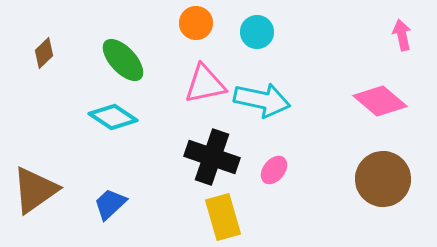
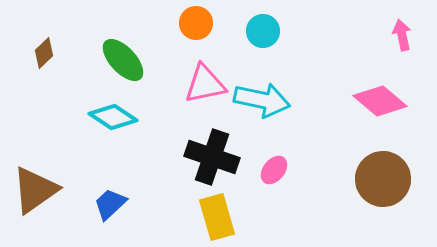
cyan circle: moved 6 px right, 1 px up
yellow rectangle: moved 6 px left
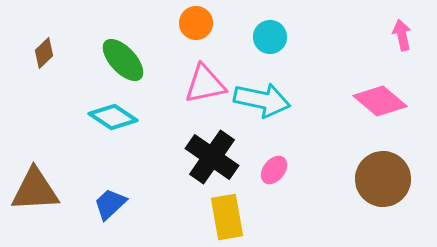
cyan circle: moved 7 px right, 6 px down
black cross: rotated 16 degrees clockwise
brown triangle: rotated 32 degrees clockwise
yellow rectangle: moved 10 px right; rotated 6 degrees clockwise
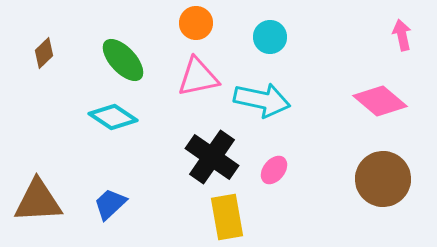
pink triangle: moved 7 px left, 7 px up
brown triangle: moved 3 px right, 11 px down
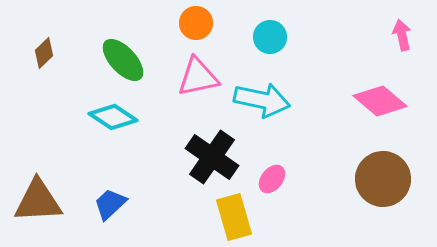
pink ellipse: moved 2 px left, 9 px down
yellow rectangle: moved 7 px right; rotated 6 degrees counterclockwise
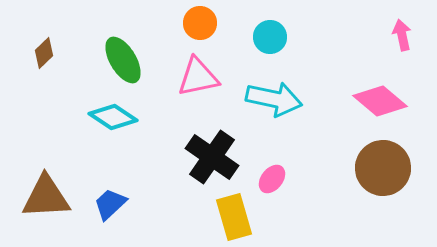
orange circle: moved 4 px right
green ellipse: rotated 12 degrees clockwise
cyan arrow: moved 12 px right, 1 px up
brown circle: moved 11 px up
brown triangle: moved 8 px right, 4 px up
